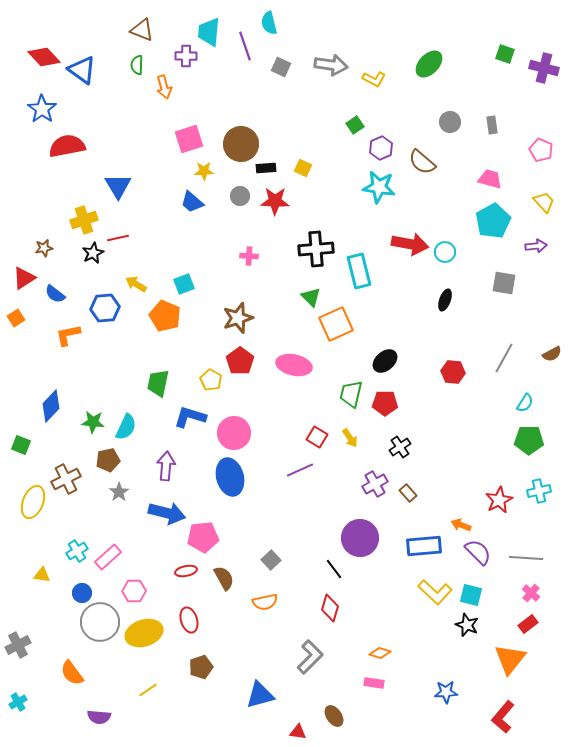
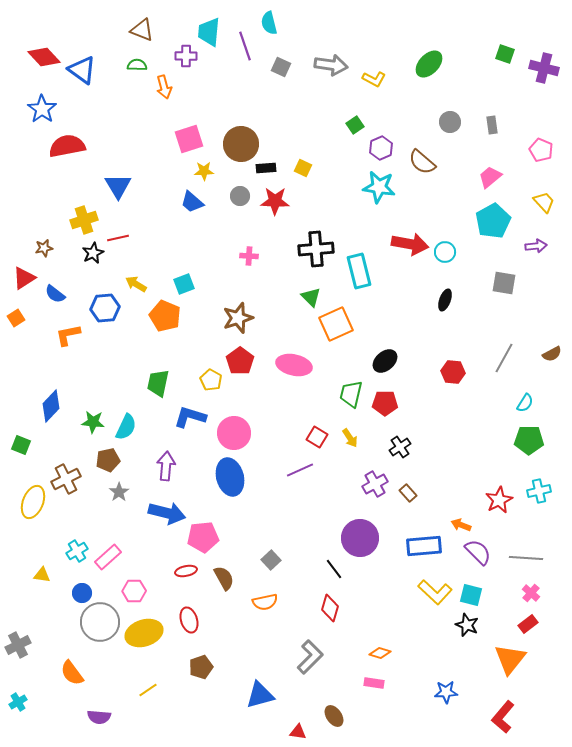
green semicircle at (137, 65): rotated 90 degrees clockwise
pink trapezoid at (490, 179): moved 2 px up; rotated 55 degrees counterclockwise
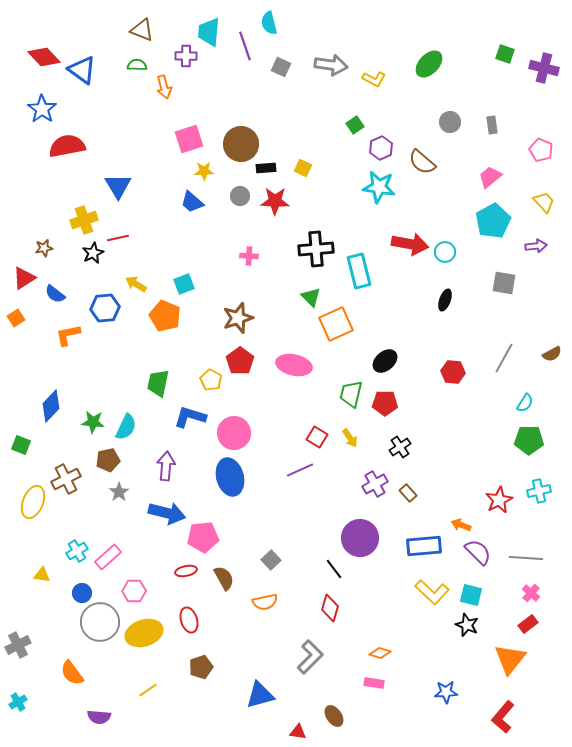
yellow L-shape at (435, 592): moved 3 px left
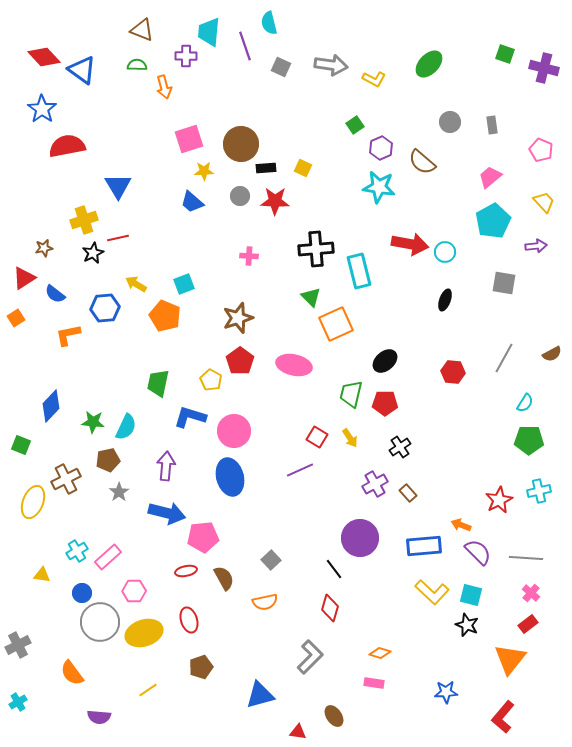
pink circle at (234, 433): moved 2 px up
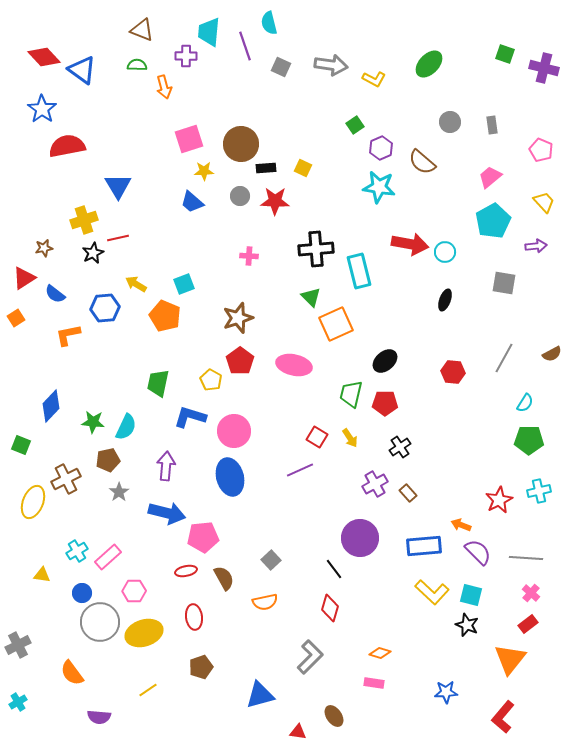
red ellipse at (189, 620): moved 5 px right, 3 px up; rotated 10 degrees clockwise
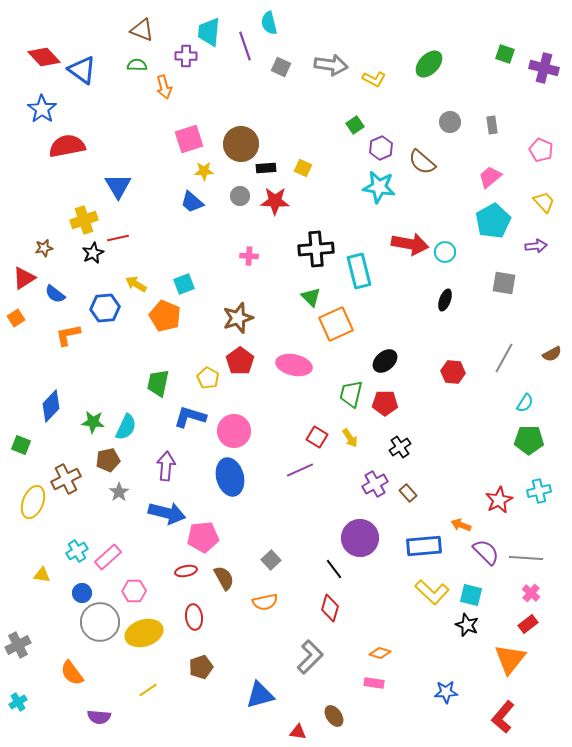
yellow pentagon at (211, 380): moved 3 px left, 2 px up
purple semicircle at (478, 552): moved 8 px right
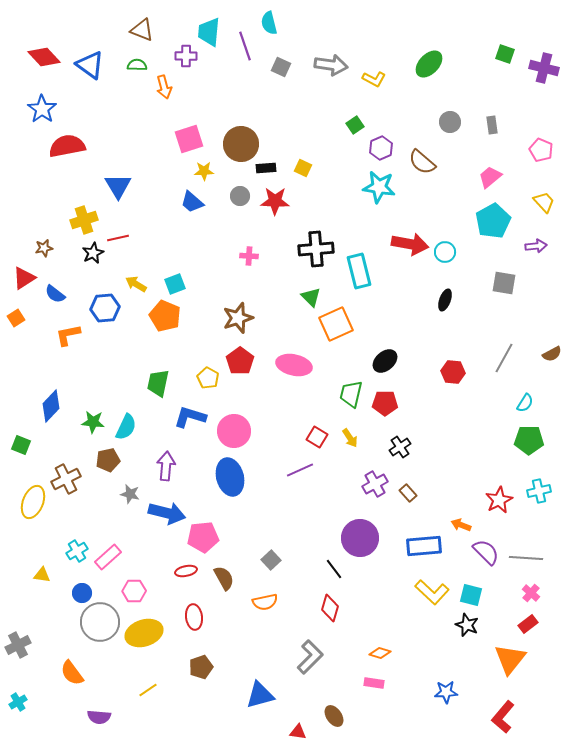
blue triangle at (82, 70): moved 8 px right, 5 px up
cyan square at (184, 284): moved 9 px left
gray star at (119, 492): moved 11 px right, 2 px down; rotated 24 degrees counterclockwise
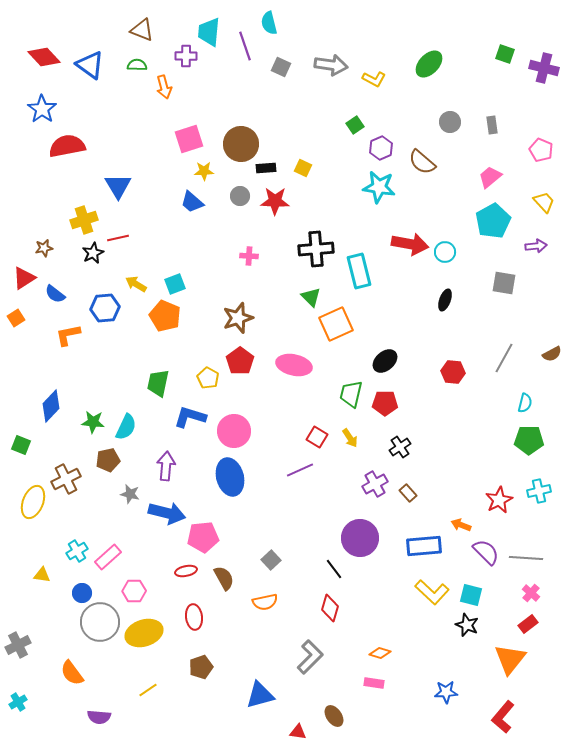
cyan semicircle at (525, 403): rotated 18 degrees counterclockwise
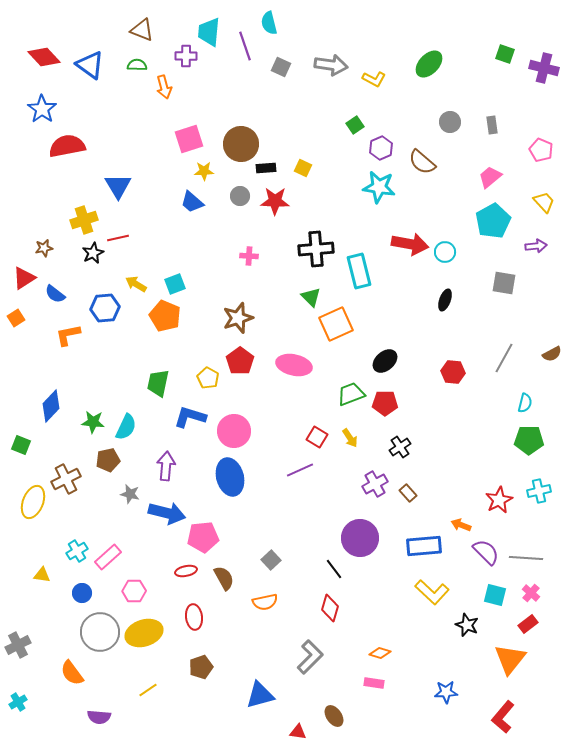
green trapezoid at (351, 394): rotated 56 degrees clockwise
cyan square at (471, 595): moved 24 px right
gray circle at (100, 622): moved 10 px down
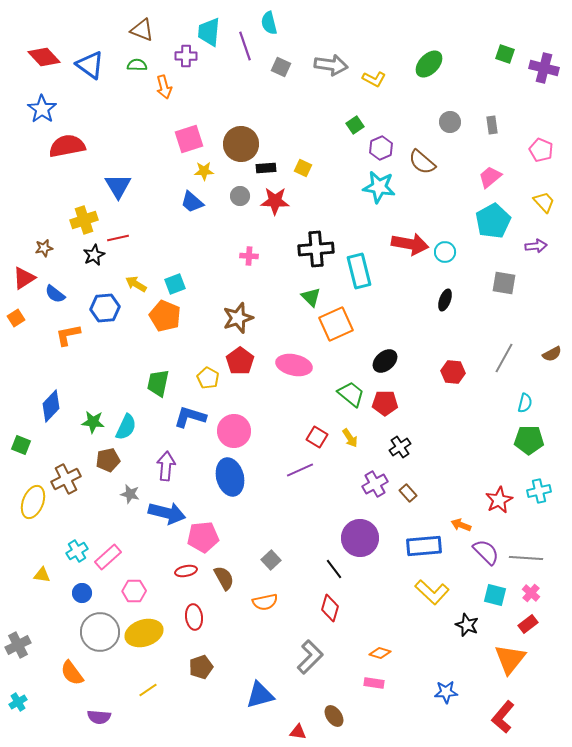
black star at (93, 253): moved 1 px right, 2 px down
green trapezoid at (351, 394): rotated 60 degrees clockwise
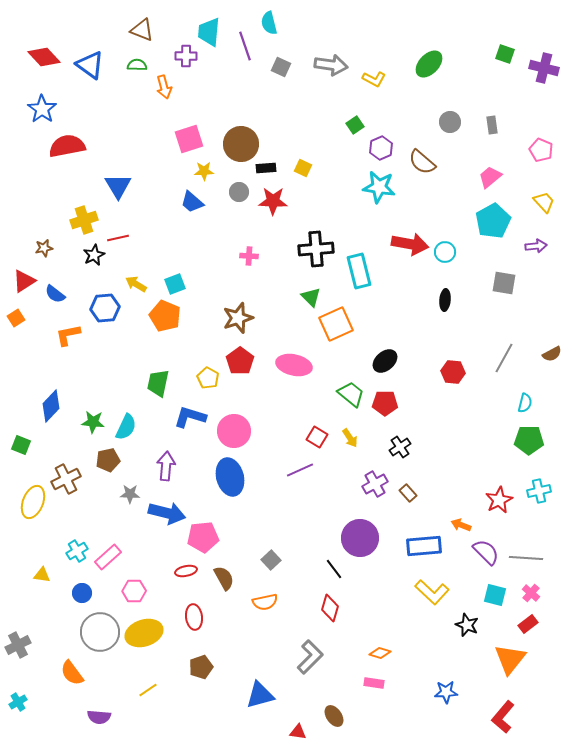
gray circle at (240, 196): moved 1 px left, 4 px up
red star at (275, 201): moved 2 px left
red triangle at (24, 278): moved 3 px down
black ellipse at (445, 300): rotated 15 degrees counterclockwise
gray star at (130, 494): rotated 12 degrees counterclockwise
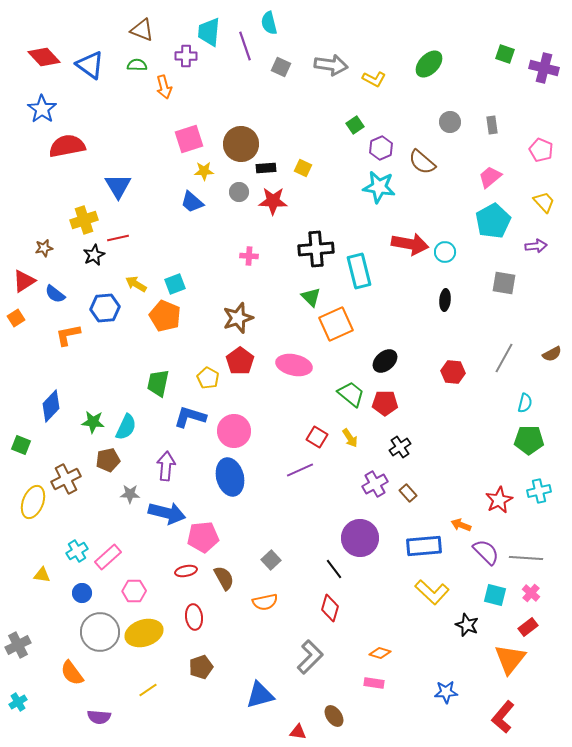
red rectangle at (528, 624): moved 3 px down
